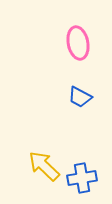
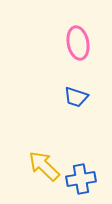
blue trapezoid: moved 4 px left; rotated 10 degrees counterclockwise
blue cross: moved 1 px left, 1 px down
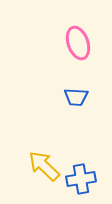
pink ellipse: rotated 8 degrees counterclockwise
blue trapezoid: rotated 15 degrees counterclockwise
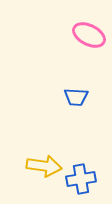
pink ellipse: moved 11 px right, 8 px up; rotated 44 degrees counterclockwise
yellow arrow: rotated 144 degrees clockwise
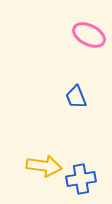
blue trapezoid: rotated 65 degrees clockwise
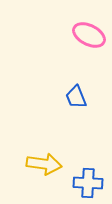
yellow arrow: moved 2 px up
blue cross: moved 7 px right, 4 px down; rotated 12 degrees clockwise
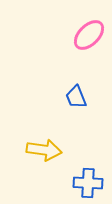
pink ellipse: rotated 72 degrees counterclockwise
yellow arrow: moved 14 px up
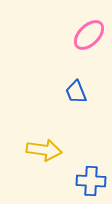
blue trapezoid: moved 5 px up
blue cross: moved 3 px right, 2 px up
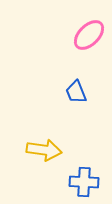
blue cross: moved 7 px left, 1 px down
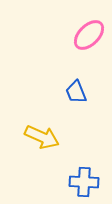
yellow arrow: moved 2 px left, 13 px up; rotated 16 degrees clockwise
